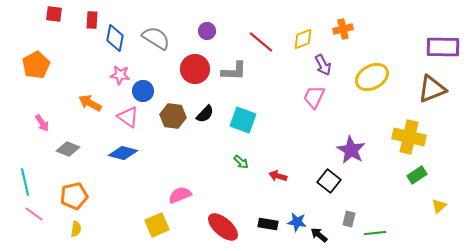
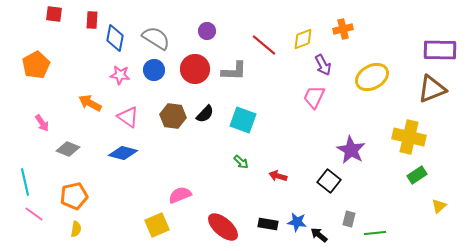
red line at (261, 42): moved 3 px right, 3 px down
purple rectangle at (443, 47): moved 3 px left, 3 px down
blue circle at (143, 91): moved 11 px right, 21 px up
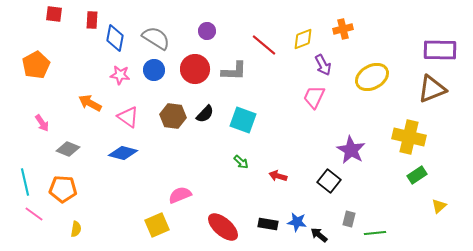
orange pentagon at (74, 196): moved 11 px left, 7 px up; rotated 16 degrees clockwise
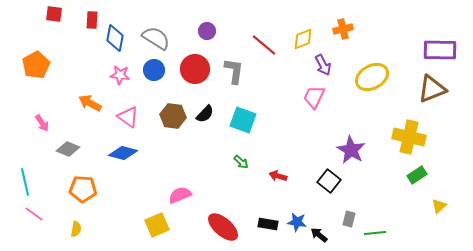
gray L-shape at (234, 71): rotated 84 degrees counterclockwise
orange pentagon at (63, 189): moved 20 px right
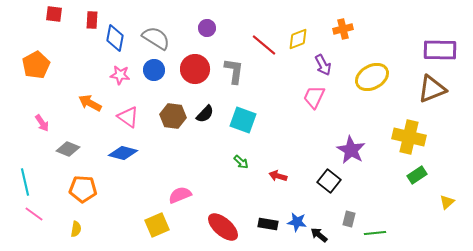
purple circle at (207, 31): moved 3 px up
yellow diamond at (303, 39): moved 5 px left
yellow triangle at (439, 206): moved 8 px right, 4 px up
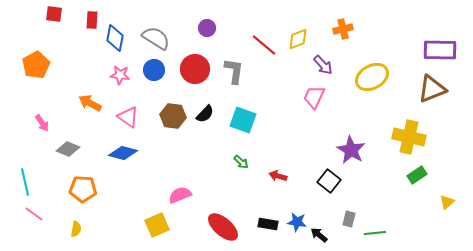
purple arrow at (323, 65): rotated 15 degrees counterclockwise
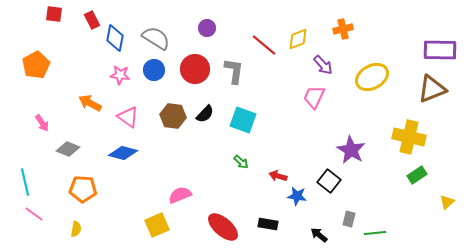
red rectangle at (92, 20): rotated 30 degrees counterclockwise
blue star at (297, 222): moved 26 px up
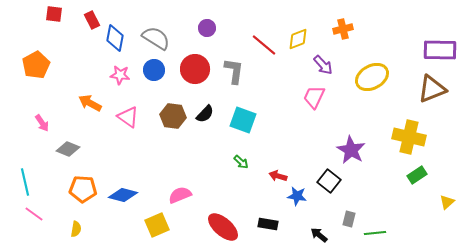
blue diamond at (123, 153): moved 42 px down
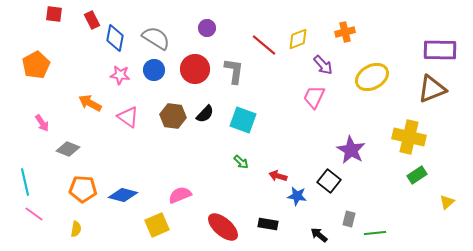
orange cross at (343, 29): moved 2 px right, 3 px down
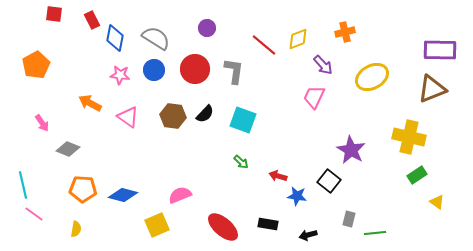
cyan line at (25, 182): moved 2 px left, 3 px down
yellow triangle at (447, 202): moved 10 px left; rotated 42 degrees counterclockwise
black arrow at (319, 235): moved 11 px left; rotated 54 degrees counterclockwise
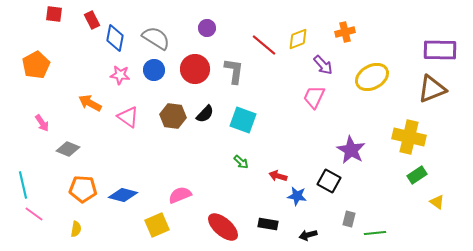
black square at (329, 181): rotated 10 degrees counterclockwise
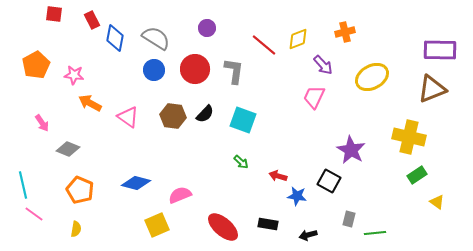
pink star at (120, 75): moved 46 px left
orange pentagon at (83, 189): moved 3 px left, 1 px down; rotated 20 degrees clockwise
blue diamond at (123, 195): moved 13 px right, 12 px up
